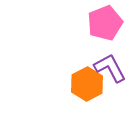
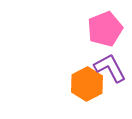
pink pentagon: moved 6 px down
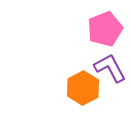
orange hexagon: moved 4 px left, 4 px down
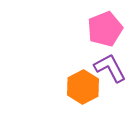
orange hexagon: moved 1 px up
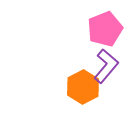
purple L-shape: moved 4 px left, 2 px up; rotated 68 degrees clockwise
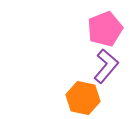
orange hexagon: moved 11 px down; rotated 20 degrees counterclockwise
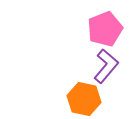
orange hexagon: moved 1 px right, 1 px down
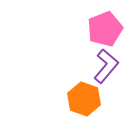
orange hexagon: rotated 8 degrees clockwise
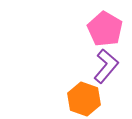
pink pentagon: rotated 20 degrees counterclockwise
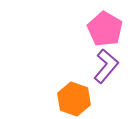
orange hexagon: moved 10 px left
